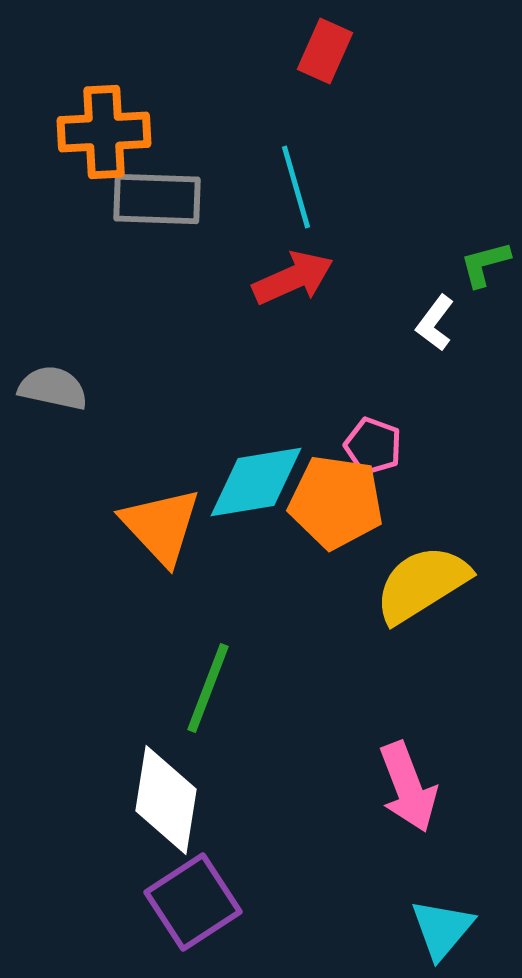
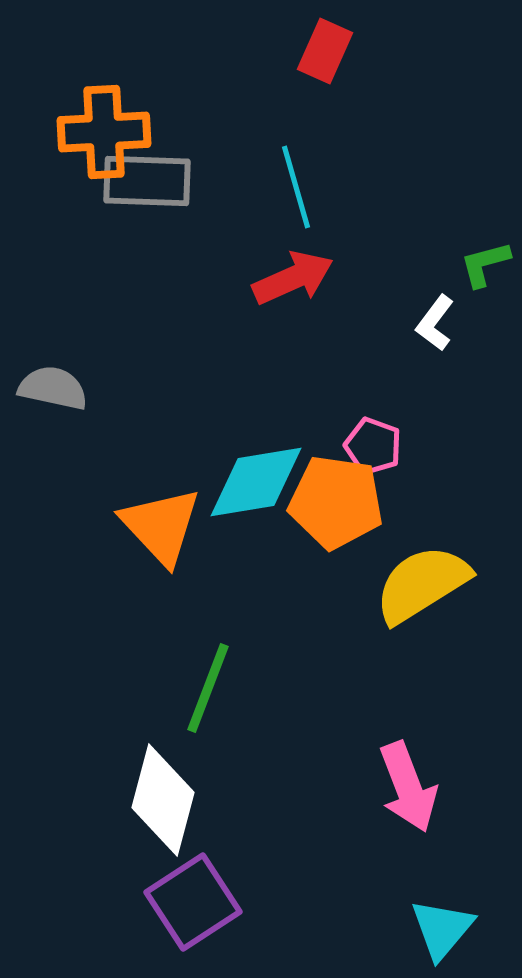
gray rectangle: moved 10 px left, 18 px up
white diamond: moved 3 px left; rotated 6 degrees clockwise
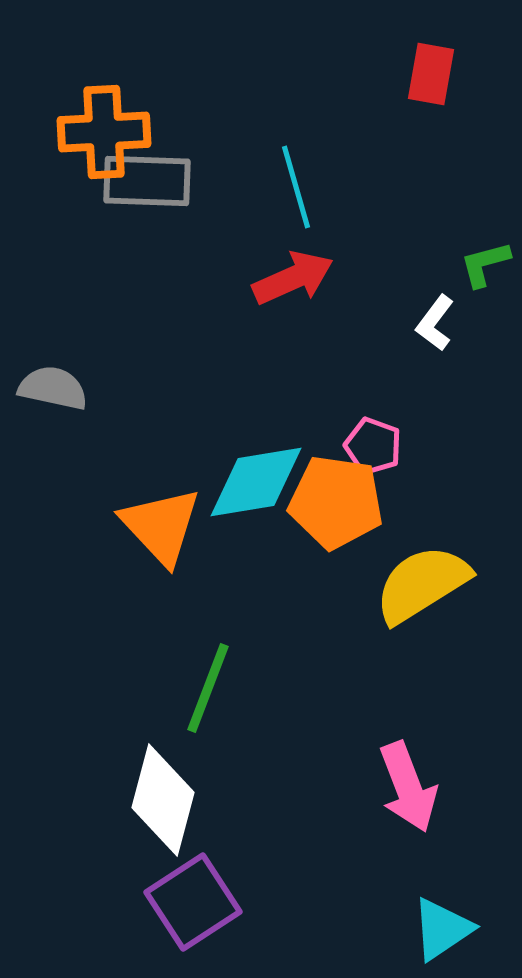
red rectangle: moved 106 px right, 23 px down; rotated 14 degrees counterclockwise
cyan triangle: rotated 16 degrees clockwise
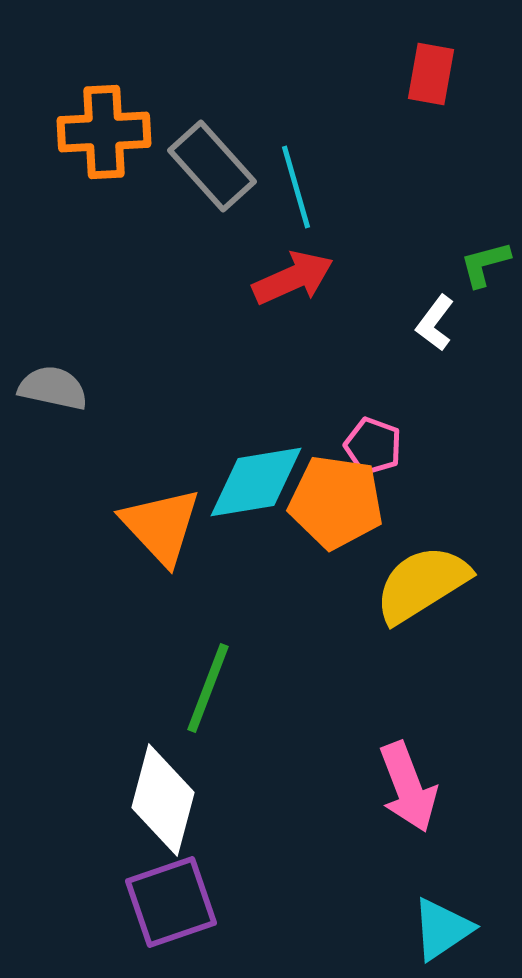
gray rectangle: moved 65 px right, 15 px up; rotated 46 degrees clockwise
purple square: moved 22 px left; rotated 14 degrees clockwise
